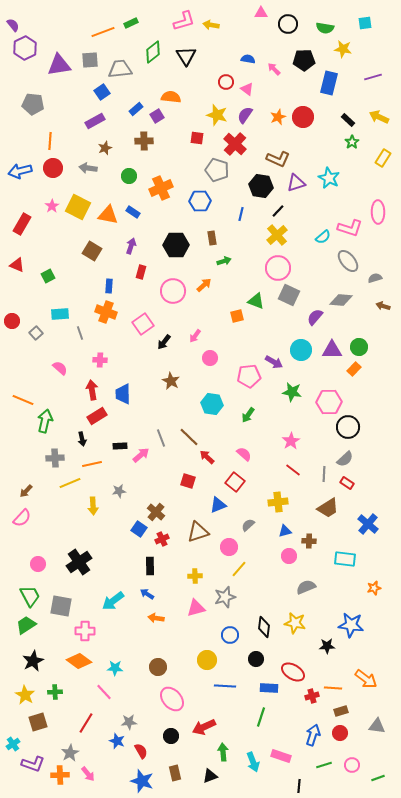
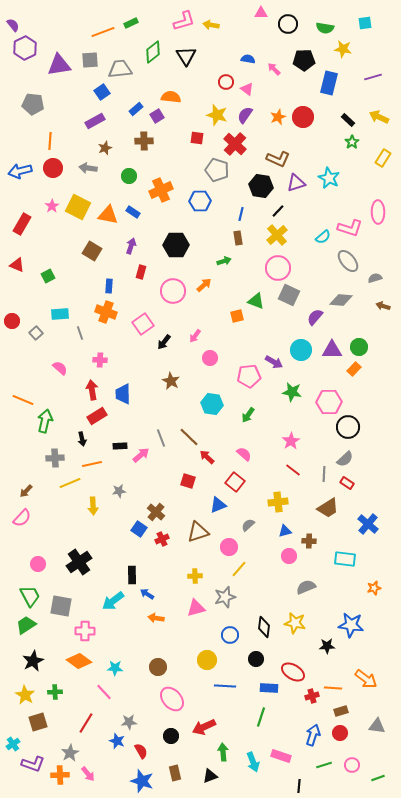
orange cross at (161, 188): moved 2 px down
brown rectangle at (212, 238): moved 26 px right
black rectangle at (150, 566): moved 18 px left, 9 px down
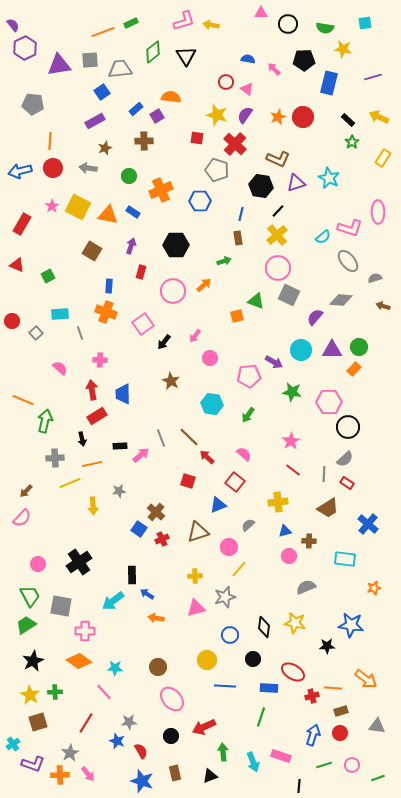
black circle at (256, 659): moved 3 px left
yellow star at (25, 695): moved 5 px right
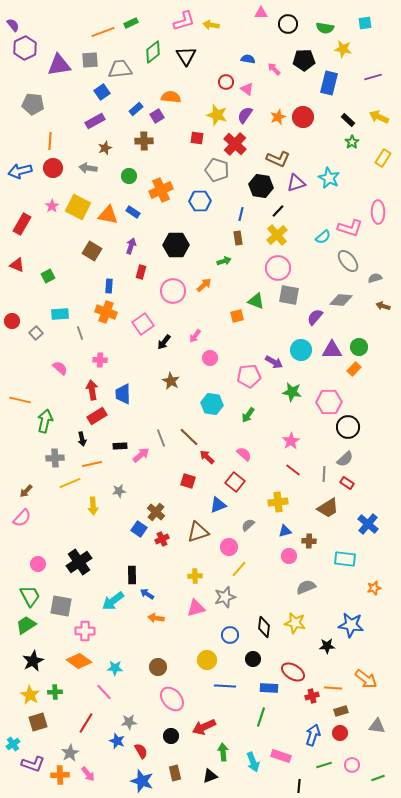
gray square at (289, 295): rotated 15 degrees counterclockwise
orange line at (23, 400): moved 3 px left; rotated 10 degrees counterclockwise
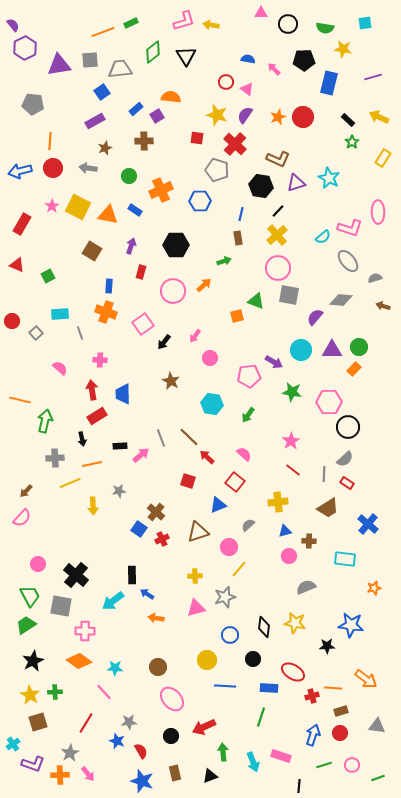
blue rectangle at (133, 212): moved 2 px right, 2 px up
black cross at (79, 562): moved 3 px left, 13 px down; rotated 15 degrees counterclockwise
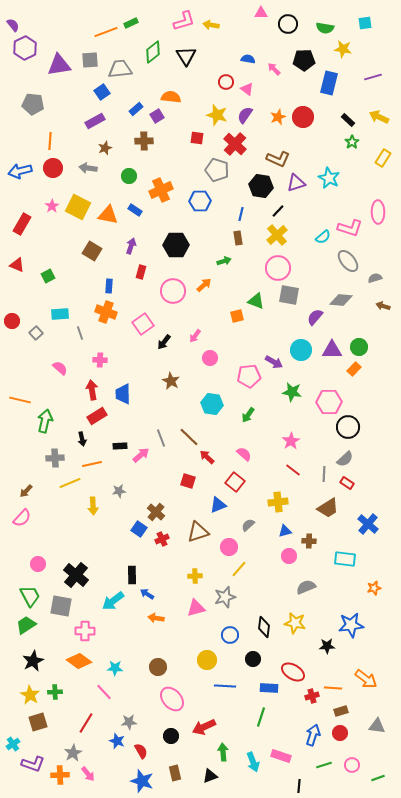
orange line at (103, 32): moved 3 px right
blue star at (351, 625): rotated 15 degrees counterclockwise
gray star at (70, 753): moved 3 px right
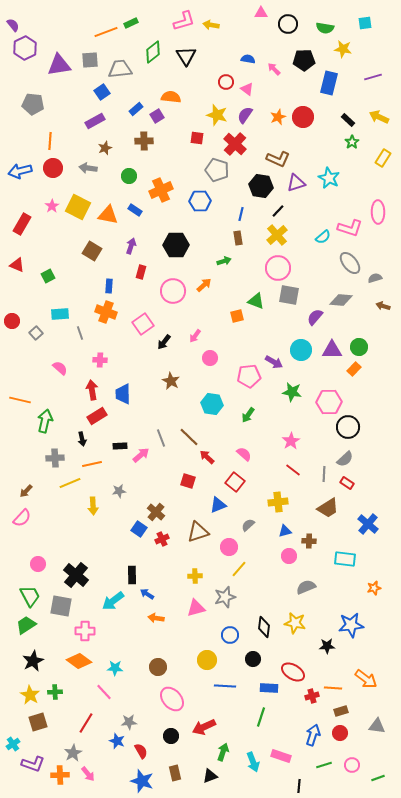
gray ellipse at (348, 261): moved 2 px right, 2 px down
green arrow at (223, 752): rotated 24 degrees clockwise
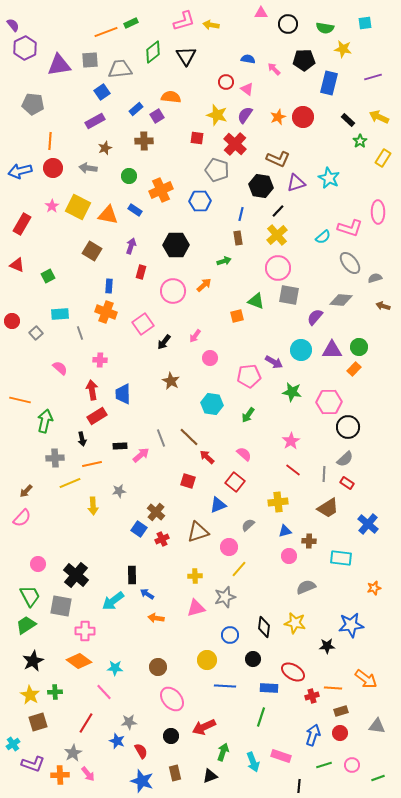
green star at (352, 142): moved 8 px right, 1 px up
cyan rectangle at (345, 559): moved 4 px left, 1 px up
